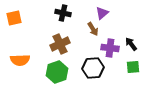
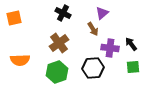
black cross: rotated 14 degrees clockwise
brown cross: moved 1 px left, 1 px up; rotated 12 degrees counterclockwise
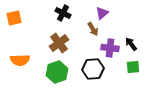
black hexagon: moved 1 px down
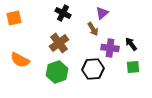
orange semicircle: rotated 30 degrees clockwise
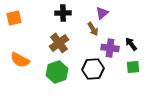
black cross: rotated 28 degrees counterclockwise
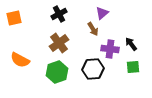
black cross: moved 4 px left, 1 px down; rotated 28 degrees counterclockwise
purple cross: moved 1 px down
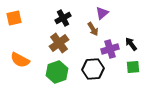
black cross: moved 4 px right, 4 px down
purple cross: rotated 24 degrees counterclockwise
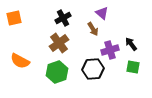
purple triangle: rotated 40 degrees counterclockwise
purple cross: moved 1 px down
orange semicircle: moved 1 px down
green square: rotated 16 degrees clockwise
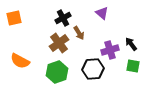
brown arrow: moved 14 px left, 4 px down
green square: moved 1 px up
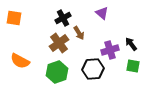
orange square: rotated 21 degrees clockwise
